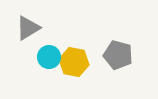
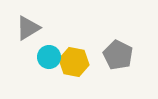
gray pentagon: rotated 12 degrees clockwise
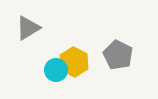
cyan circle: moved 7 px right, 13 px down
yellow hexagon: rotated 16 degrees clockwise
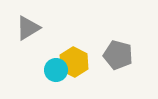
gray pentagon: rotated 12 degrees counterclockwise
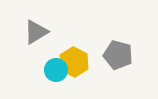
gray triangle: moved 8 px right, 4 px down
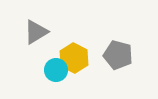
yellow hexagon: moved 4 px up
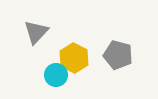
gray triangle: rotated 16 degrees counterclockwise
cyan circle: moved 5 px down
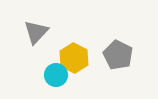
gray pentagon: rotated 12 degrees clockwise
